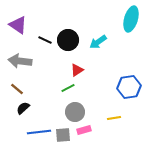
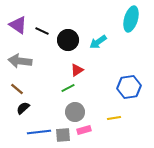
black line: moved 3 px left, 9 px up
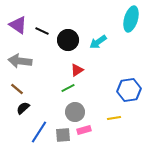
blue hexagon: moved 3 px down
blue line: rotated 50 degrees counterclockwise
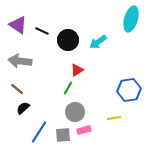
green line: rotated 32 degrees counterclockwise
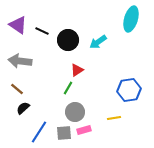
gray square: moved 1 px right, 2 px up
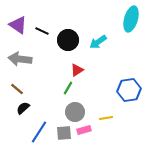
gray arrow: moved 2 px up
yellow line: moved 8 px left
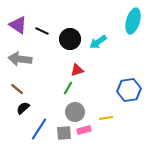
cyan ellipse: moved 2 px right, 2 px down
black circle: moved 2 px right, 1 px up
red triangle: rotated 16 degrees clockwise
blue line: moved 3 px up
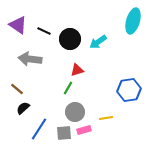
black line: moved 2 px right
gray arrow: moved 10 px right
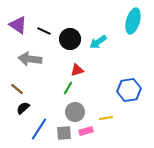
pink rectangle: moved 2 px right, 1 px down
